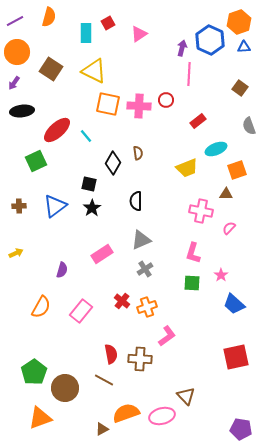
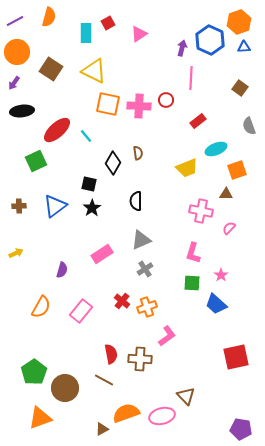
pink line at (189, 74): moved 2 px right, 4 px down
blue trapezoid at (234, 304): moved 18 px left
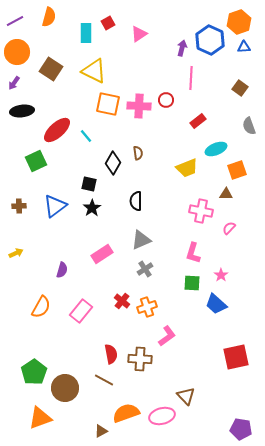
brown triangle at (102, 429): moved 1 px left, 2 px down
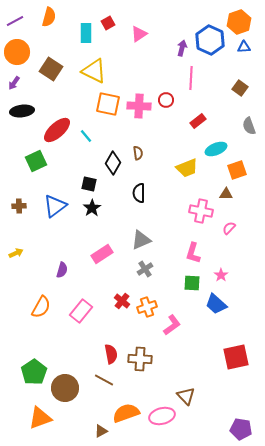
black semicircle at (136, 201): moved 3 px right, 8 px up
pink L-shape at (167, 336): moved 5 px right, 11 px up
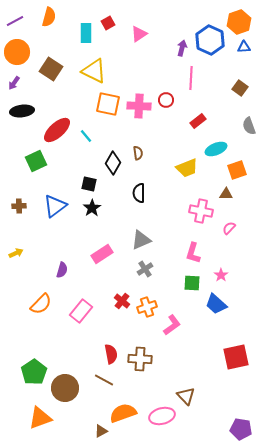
orange semicircle at (41, 307): moved 3 px up; rotated 15 degrees clockwise
orange semicircle at (126, 413): moved 3 px left
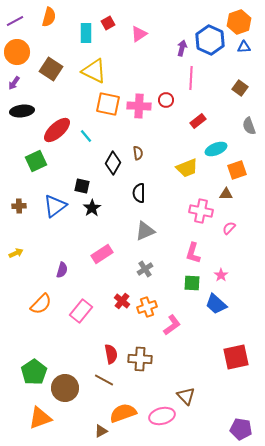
black square at (89, 184): moved 7 px left, 2 px down
gray triangle at (141, 240): moved 4 px right, 9 px up
